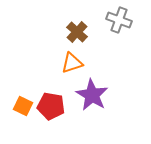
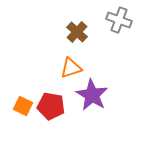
orange triangle: moved 1 px left, 5 px down
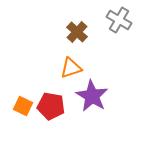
gray cross: rotated 10 degrees clockwise
purple star: moved 1 px down
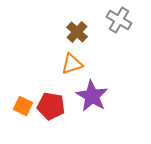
orange triangle: moved 1 px right, 4 px up
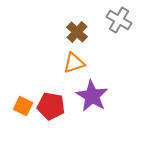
orange triangle: moved 2 px right, 1 px up
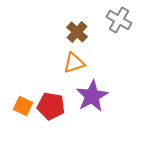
purple star: rotated 12 degrees clockwise
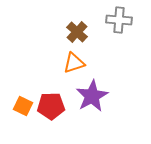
gray cross: rotated 25 degrees counterclockwise
red pentagon: rotated 12 degrees counterclockwise
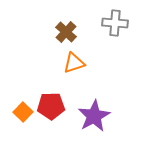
gray cross: moved 4 px left, 3 px down
brown cross: moved 11 px left
purple star: moved 2 px right, 20 px down
orange square: moved 6 px down; rotated 18 degrees clockwise
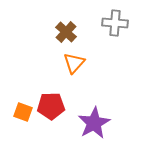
orange triangle: rotated 30 degrees counterclockwise
orange square: rotated 24 degrees counterclockwise
purple star: moved 7 px down
